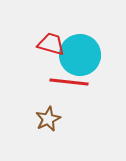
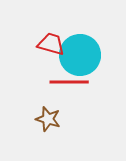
red line: rotated 6 degrees counterclockwise
brown star: rotated 30 degrees counterclockwise
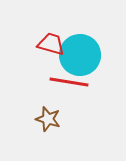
red line: rotated 9 degrees clockwise
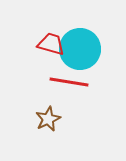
cyan circle: moved 6 px up
brown star: rotated 30 degrees clockwise
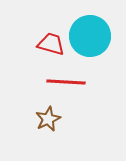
cyan circle: moved 10 px right, 13 px up
red line: moved 3 px left; rotated 6 degrees counterclockwise
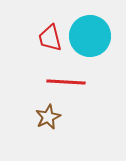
red trapezoid: moved 1 px left, 6 px up; rotated 120 degrees counterclockwise
brown star: moved 2 px up
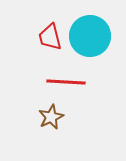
red trapezoid: moved 1 px up
brown star: moved 3 px right
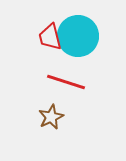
cyan circle: moved 12 px left
red line: rotated 15 degrees clockwise
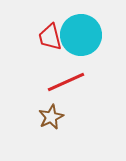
cyan circle: moved 3 px right, 1 px up
red line: rotated 42 degrees counterclockwise
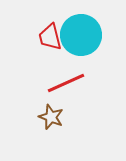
red line: moved 1 px down
brown star: rotated 25 degrees counterclockwise
